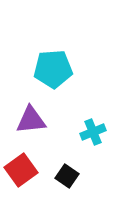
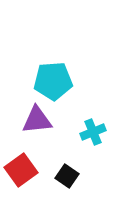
cyan pentagon: moved 12 px down
purple triangle: moved 6 px right
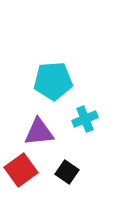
purple triangle: moved 2 px right, 12 px down
cyan cross: moved 8 px left, 13 px up
black square: moved 4 px up
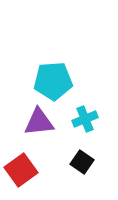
purple triangle: moved 10 px up
black square: moved 15 px right, 10 px up
